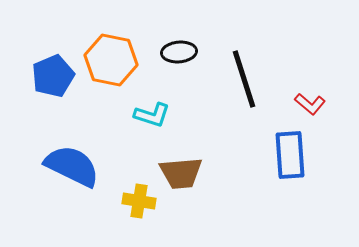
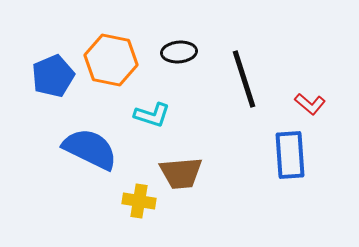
blue semicircle: moved 18 px right, 17 px up
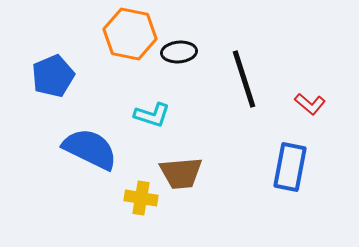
orange hexagon: moved 19 px right, 26 px up
blue rectangle: moved 12 px down; rotated 15 degrees clockwise
yellow cross: moved 2 px right, 3 px up
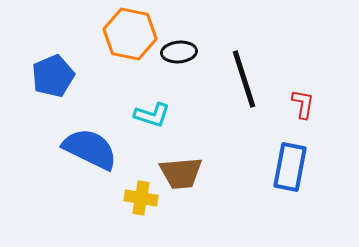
red L-shape: moved 7 px left; rotated 120 degrees counterclockwise
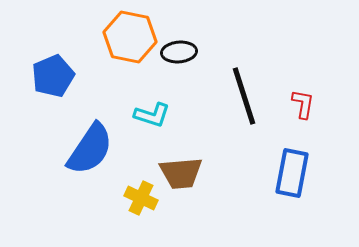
orange hexagon: moved 3 px down
black line: moved 17 px down
blue semicircle: rotated 98 degrees clockwise
blue rectangle: moved 2 px right, 6 px down
yellow cross: rotated 16 degrees clockwise
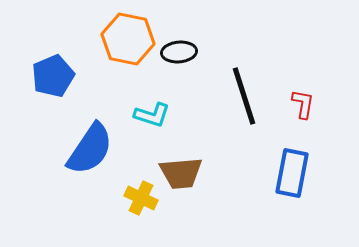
orange hexagon: moved 2 px left, 2 px down
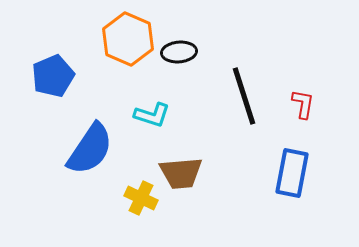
orange hexagon: rotated 12 degrees clockwise
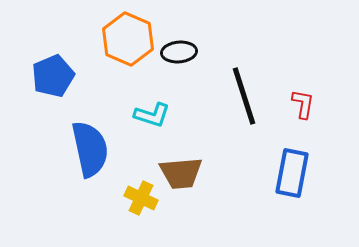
blue semicircle: rotated 46 degrees counterclockwise
